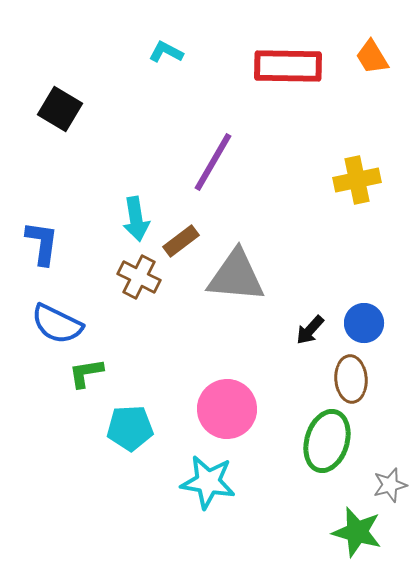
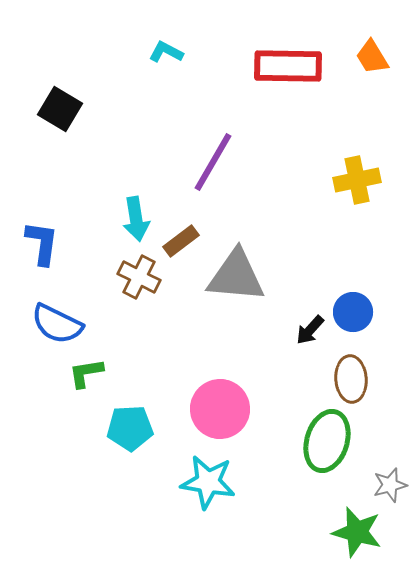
blue circle: moved 11 px left, 11 px up
pink circle: moved 7 px left
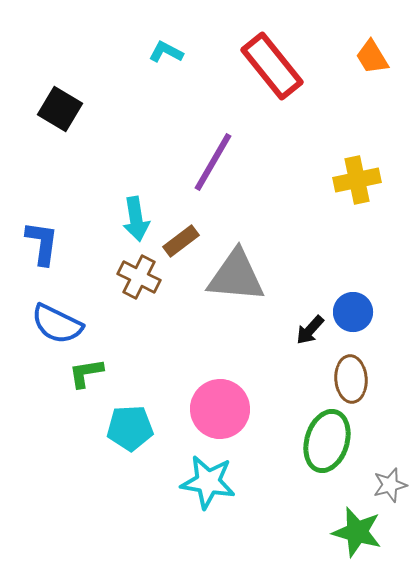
red rectangle: moved 16 px left; rotated 50 degrees clockwise
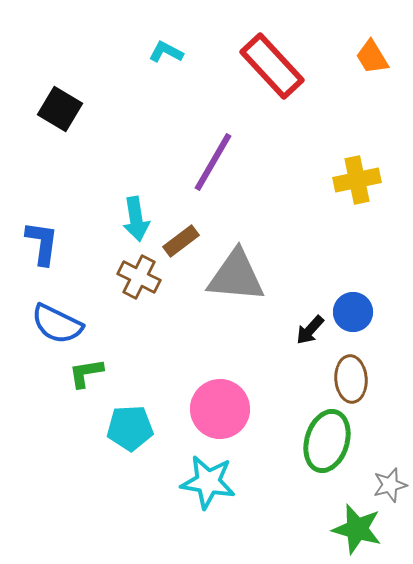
red rectangle: rotated 4 degrees counterclockwise
green star: moved 3 px up
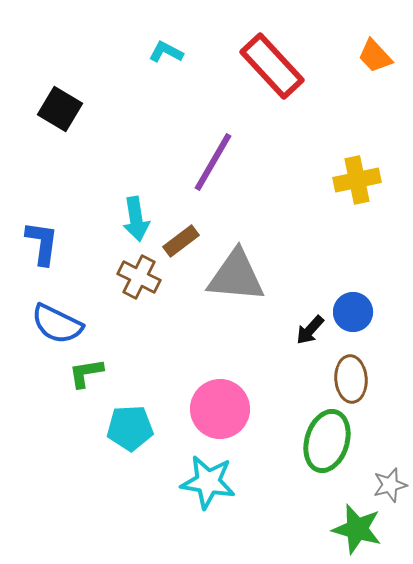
orange trapezoid: moved 3 px right, 1 px up; rotated 12 degrees counterclockwise
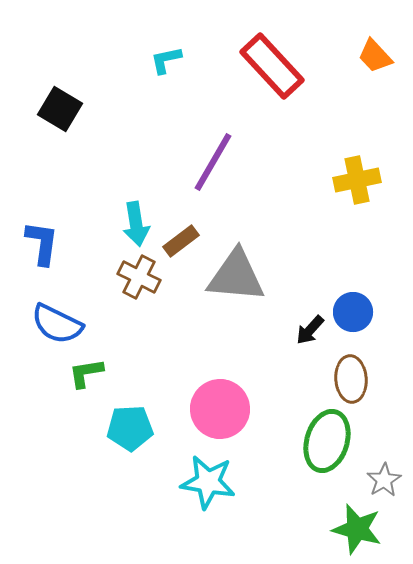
cyan L-shape: moved 8 px down; rotated 40 degrees counterclockwise
cyan arrow: moved 5 px down
gray star: moved 6 px left, 5 px up; rotated 16 degrees counterclockwise
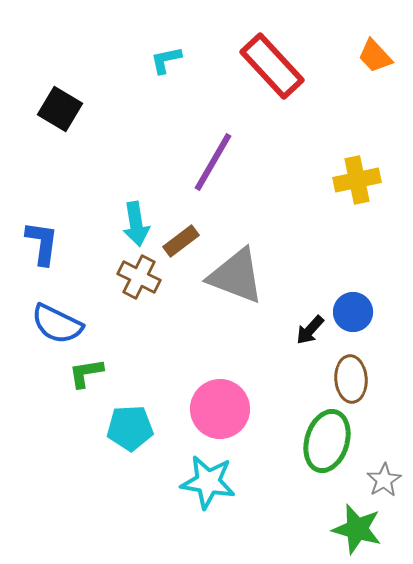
gray triangle: rotated 16 degrees clockwise
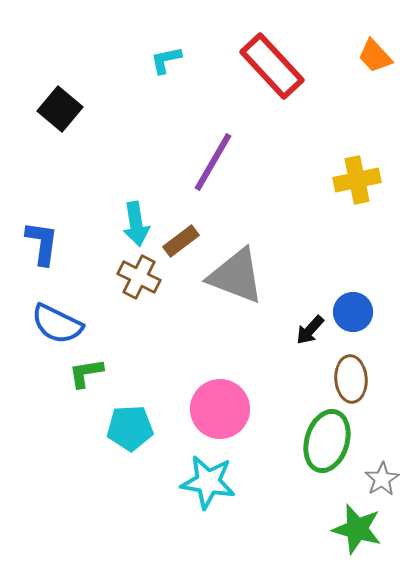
black square: rotated 9 degrees clockwise
gray star: moved 2 px left, 1 px up
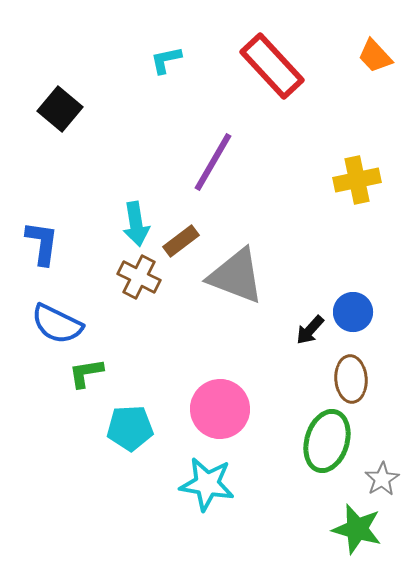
cyan star: moved 1 px left, 2 px down
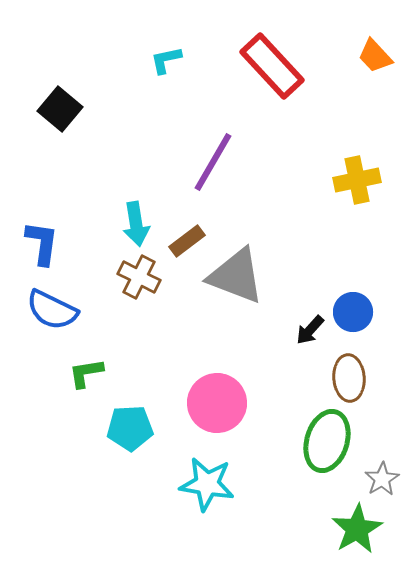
brown rectangle: moved 6 px right
blue semicircle: moved 5 px left, 14 px up
brown ellipse: moved 2 px left, 1 px up
pink circle: moved 3 px left, 6 px up
green star: rotated 27 degrees clockwise
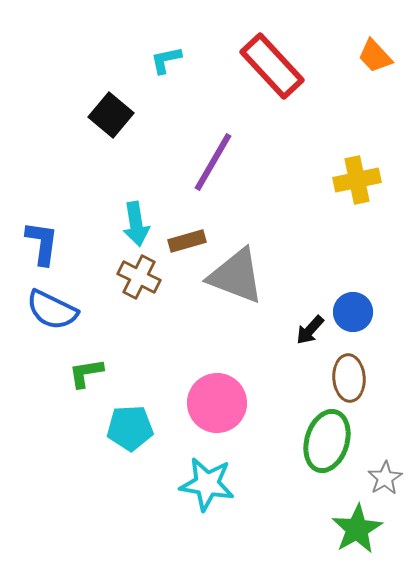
black square: moved 51 px right, 6 px down
brown rectangle: rotated 21 degrees clockwise
gray star: moved 3 px right, 1 px up
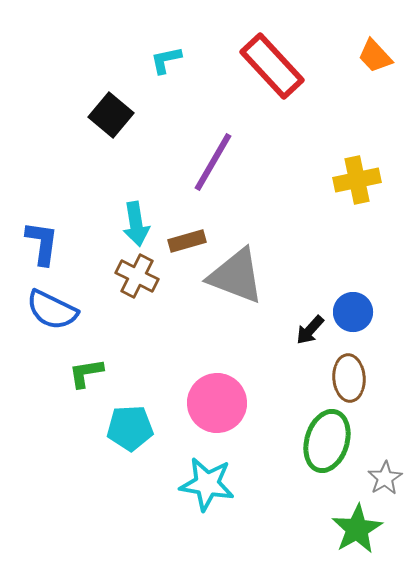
brown cross: moved 2 px left, 1 px up
